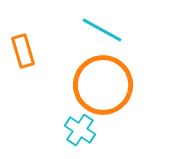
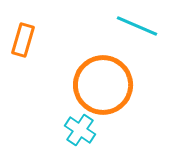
cyan line: moved 35 px right, 4 px up; rotated 6 degrees counterclockwise
orange rectangle: moved 11 px up; rotated 32 degrees clockwise
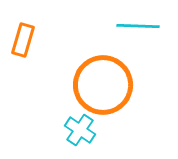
cyan line: moved 1 px right; rotated 21 degrees counterclockwise
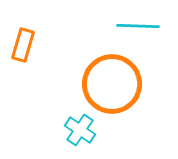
orange rectangle: moved 5 px down
orange circle: moved 9 px right, 1 px up
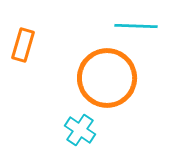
cyan line: moved 2 px left
orange circle: moved 5 px left, 6 px up
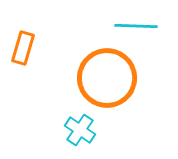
orange rectangle: moved 3 px down
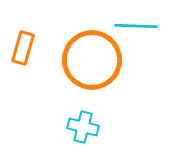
orange circle: moved 15 px left, 18 px up
cyan cross: moved 3 px right, 3 px up; rotated 20 degrees counterclockwise
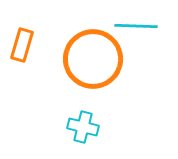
orange rectangle: moved 1 px left, 3 px up
orange circle: moved 1 px right, 1 px up
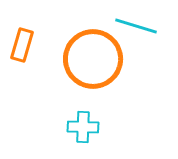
cyan line: rotated 15 degrees clockwise
cyan cross: rotated 12 degrees counterclockwise
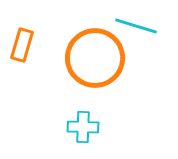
orange circle: moved 2 px right, 1 px up
